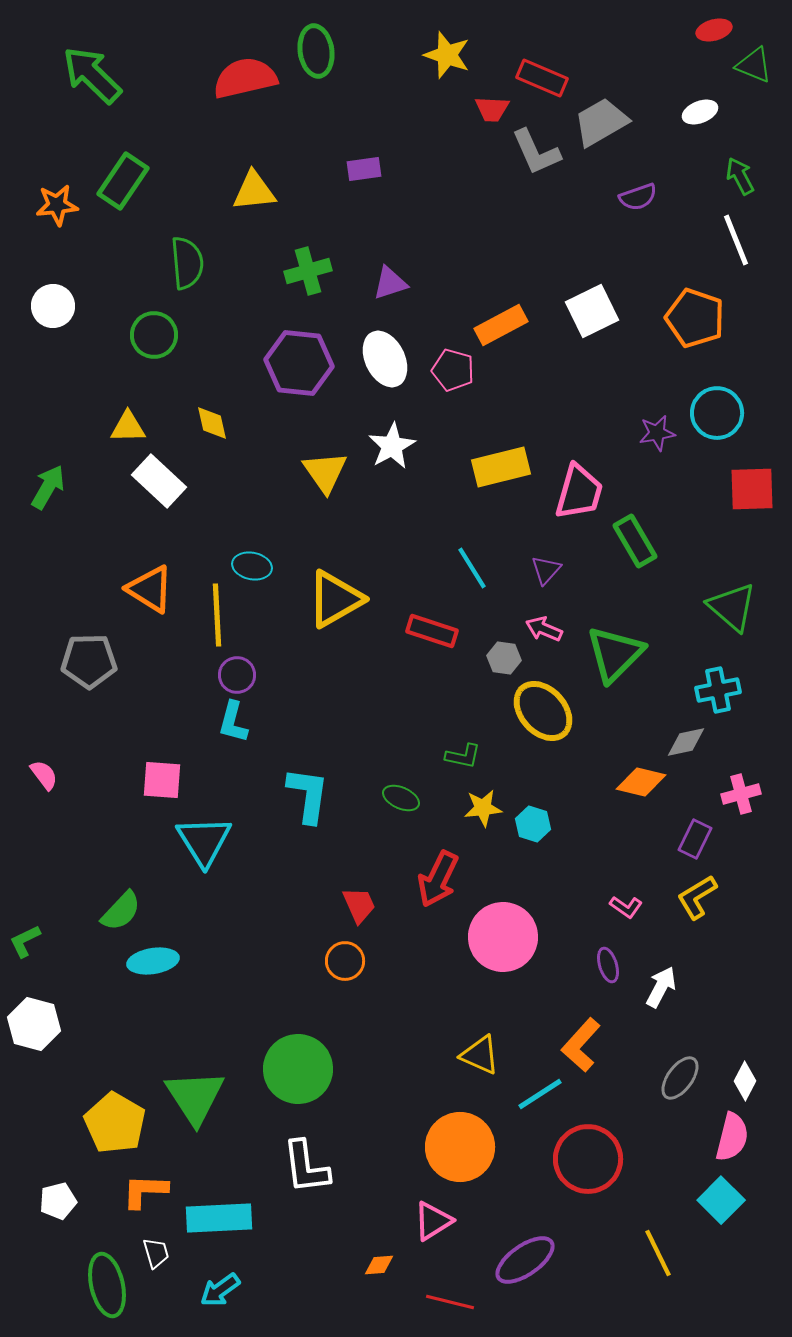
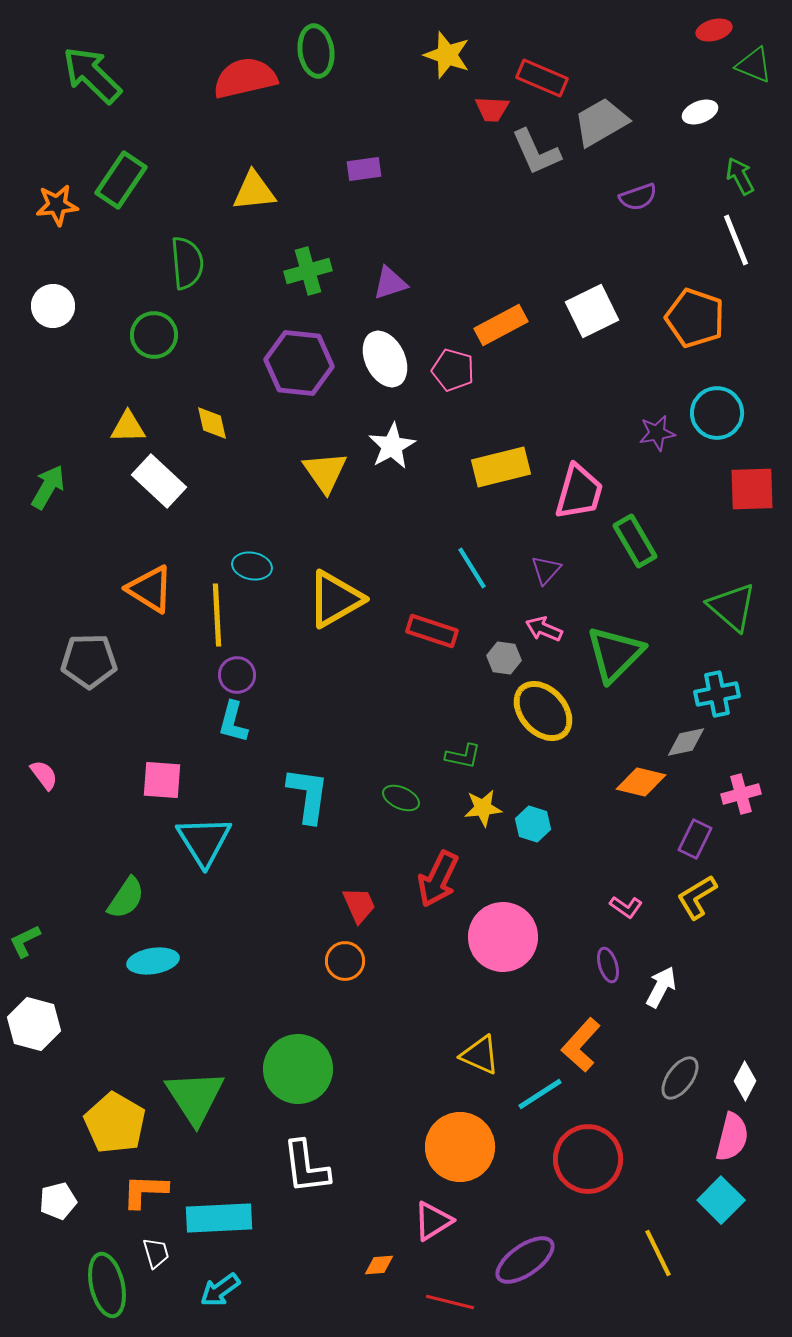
green rectangle at (123, 181): moved 2 px left, 1 px up
cyan cross at (718, 690): moved 1 px left, 4 px down
green semicircle at (121, 911): moved 5 px right, 13 px up; rotated 9 degrees counterclockwise
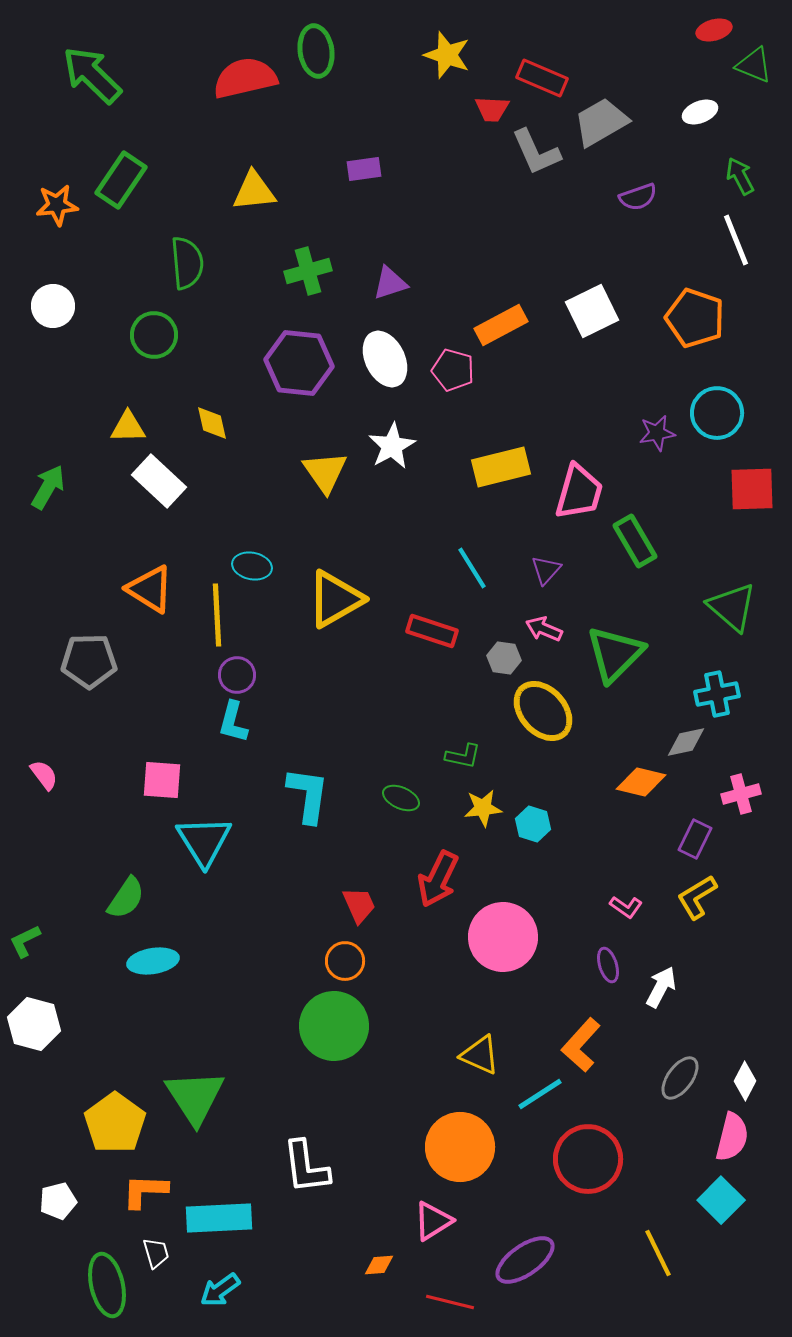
green circle at (298, 1069): moved 36 px right, 43 px up
yellow pentagon at (115, 1123): rotated 6 degrees clockwise
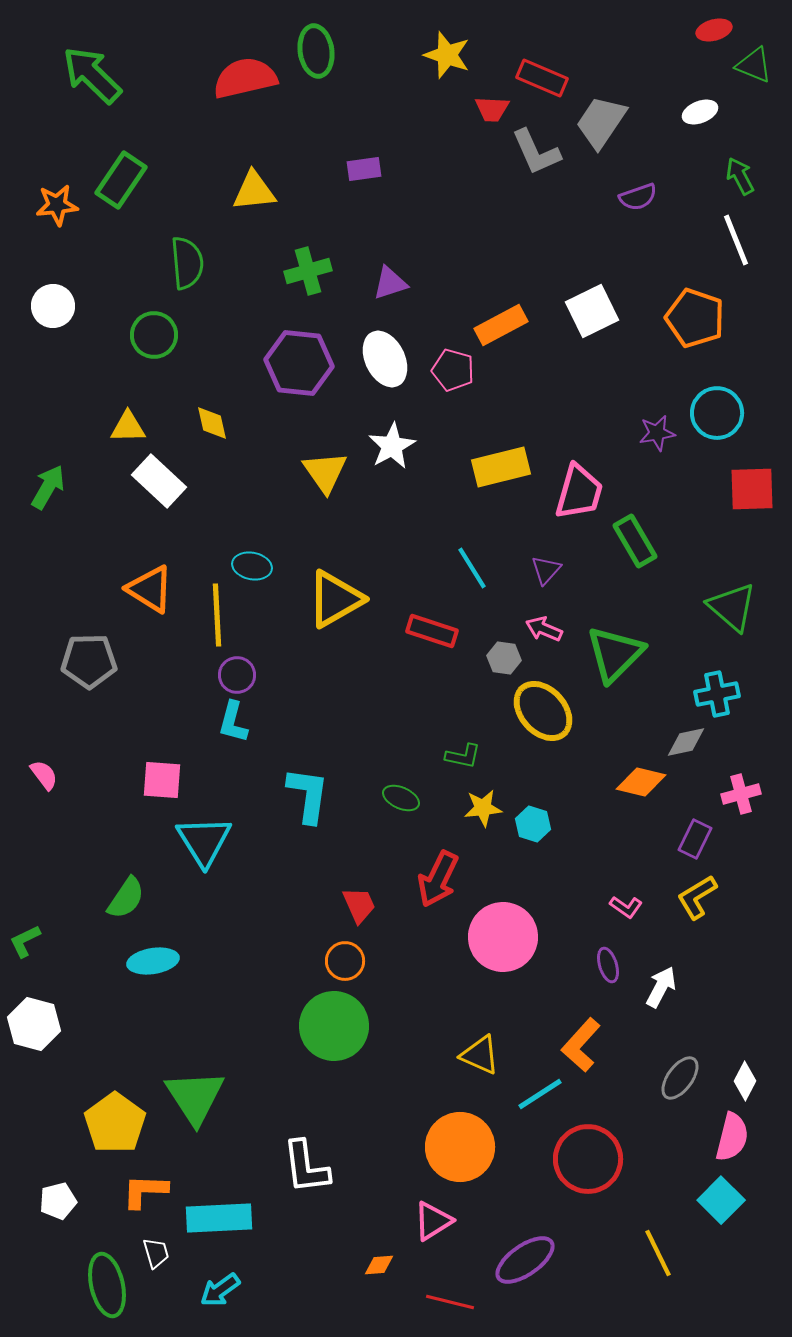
gray trapezoid at (601, 122): rotated 26 degrees counterclockwise
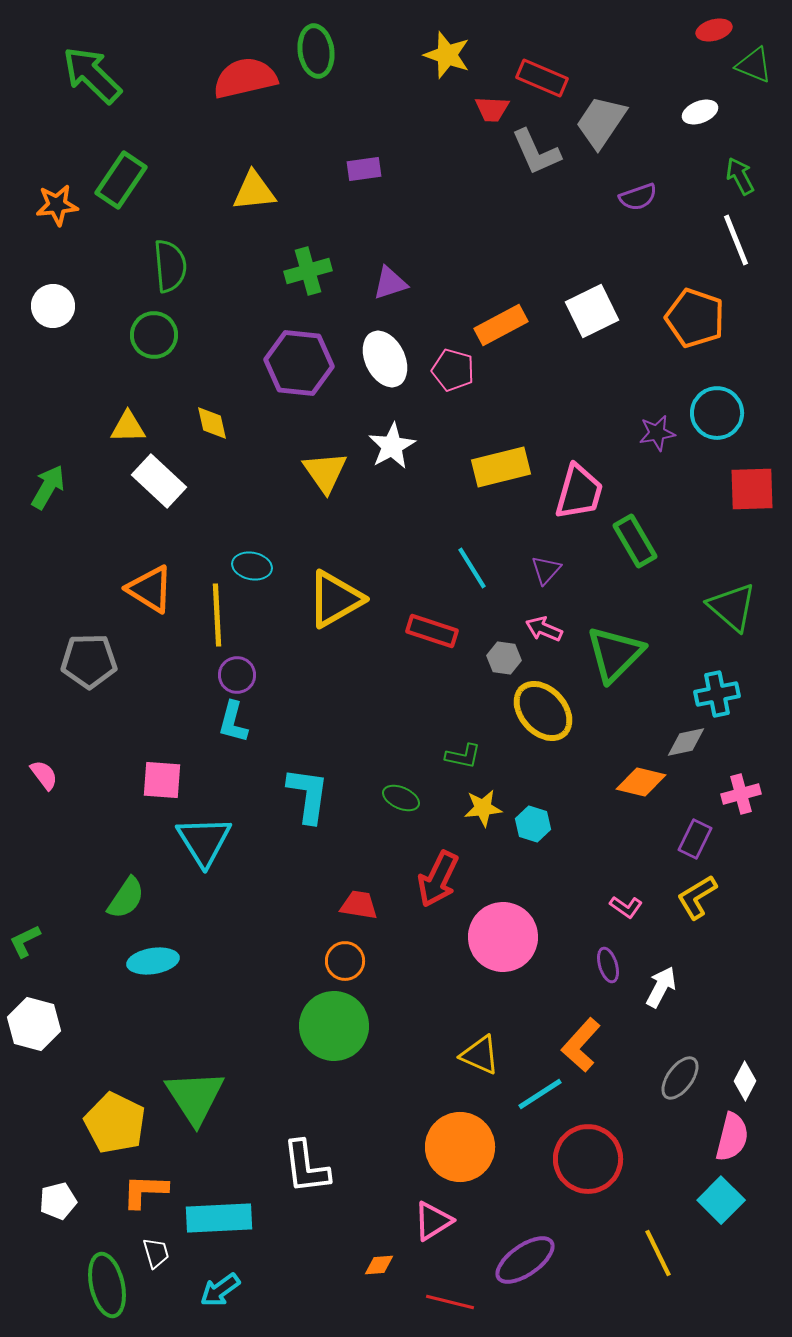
green semicircle at (187, 263): moved 17 px left, 3 px down
red trapezoid at (359, 905): rotated 57 degrees counterclockwise
yellow pentagon at (115, 1123): rotated 10 degrees counterclockwise
